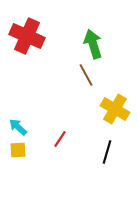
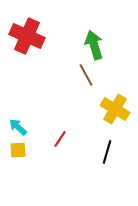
green arrow: moved 1 px right, 1 px down
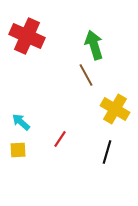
cyan arrow: moved 3 px right, 5 px up
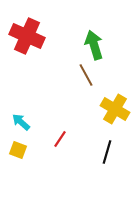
yellow square: rotated 24 degrees clockwise
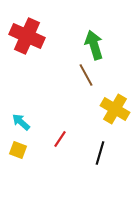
black line: moved 7 px left, 1 px down
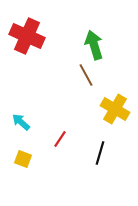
yellow square: moved 5 px right, 9 px down
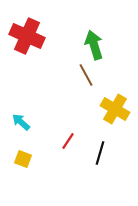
red line: moved 8 px right, 2 px down
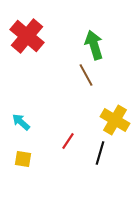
red cross: rotated 16 degrees clockwise
yellow cross: moved 11 px down
yellow square: rotated 12 degrees counterclockwise
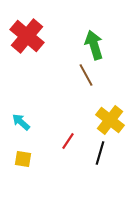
yellow cross: moved 5 px left; rotated 8 degrees clockwise
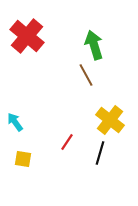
cyan arrow: moved 6 px left; rotated 12 degrees clockwise
red line: moved 1 px left, 1 px down
